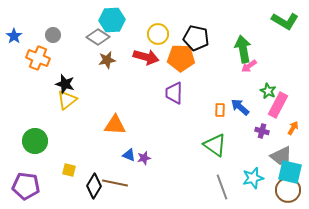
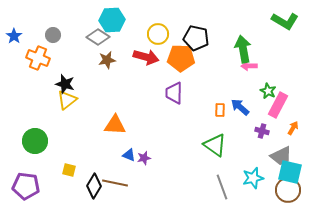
pink arrow: rotated 35 degrees clockwise
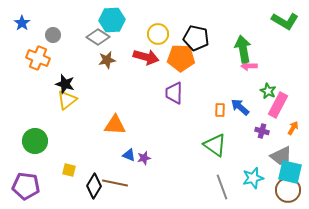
blue star: moved 8 px right, 13 px up
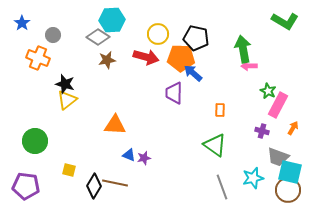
blue arrow: moved 47 px left, 34 px up
gray trapezoid: moved 3 px left, 1 px down; rotated 45 degrees clockwise
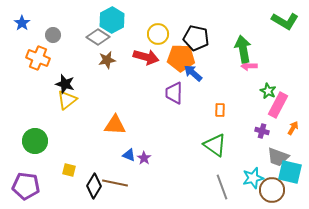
cyan hexagon: rotated 25 degrees counterclockwise
purple star: rotated 24 degrees counterclockwise
brown circle: moved 16 px left
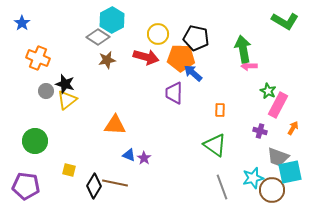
gray circle: moved 7 px left, 56 px down
purple cross: moved 2 px left
cyan square: rotated 25 degrees counterclockwise
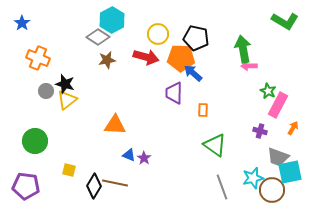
orange rectangle: moved 17 px left
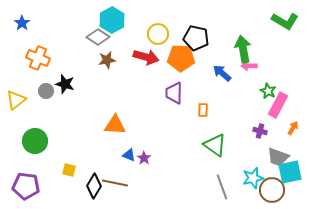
blue arrow: moved 29 px right
yellow triangle: moved 51 px left
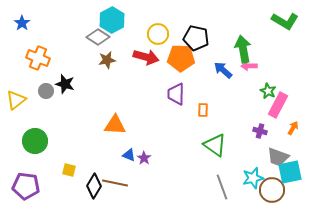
blue arrow: moved 1 px right, 3 px up
purple trapezoid: moved 2 px right, 1 px down
